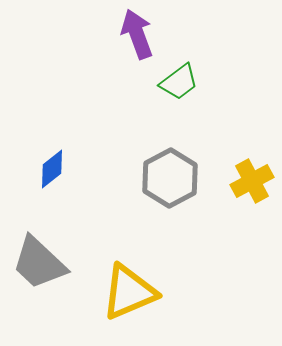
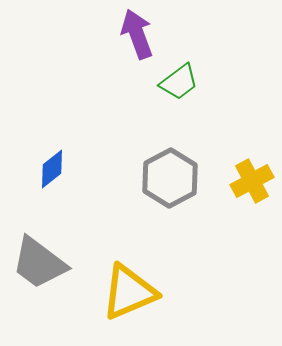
gray trapezoid: rotated 6 degrees counterclockwise
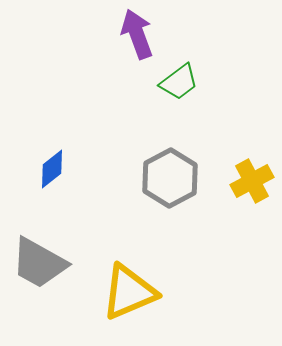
gray trapezoid: rotated 8 degrees counterclockwise
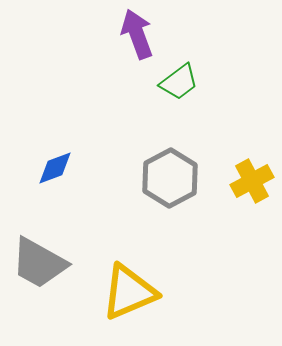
blue diamond: moved 3 px right, 1 px up; rotated 18 degrees clockwise
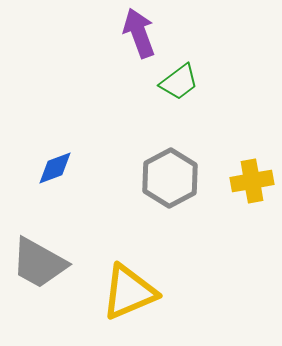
purple arrow: moved 2 px right, 1 px up
yellow cross: rotated 18 degrees clockwise
